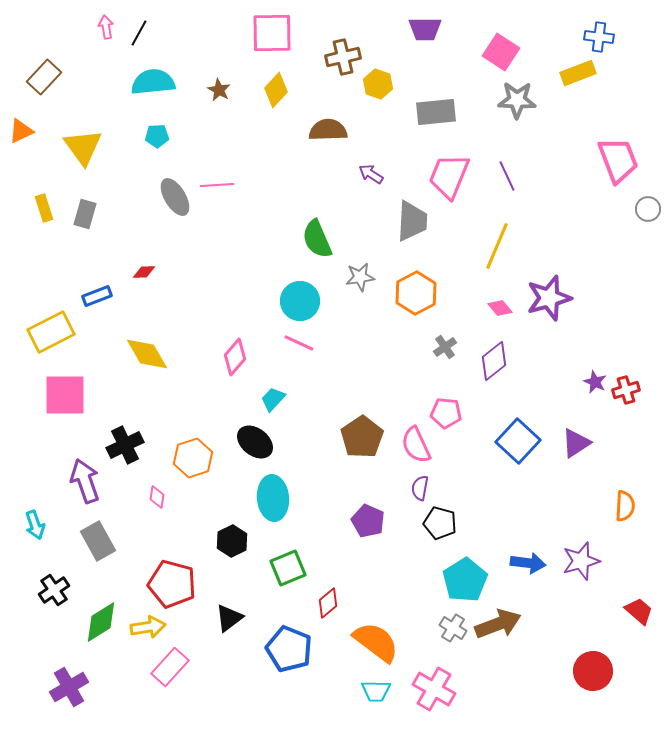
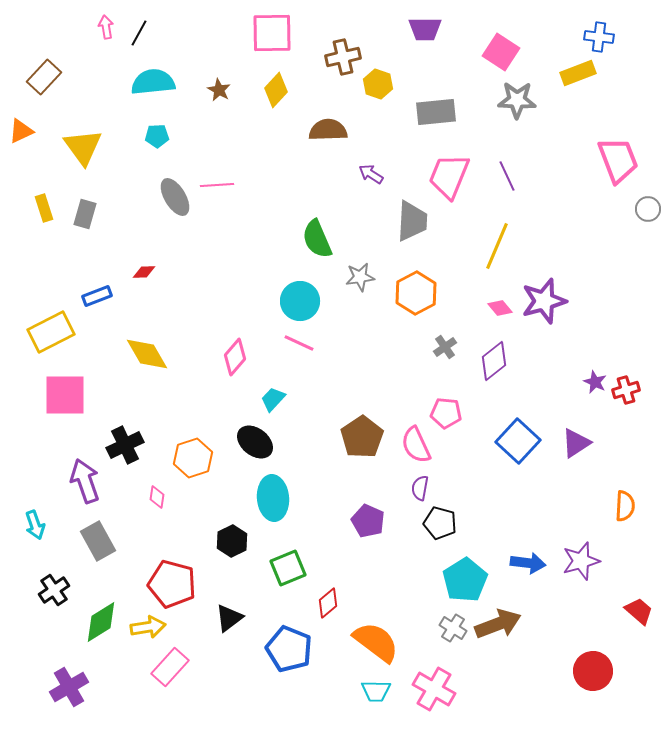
purple star at (549, 298): moved 5 px left, 3 px down
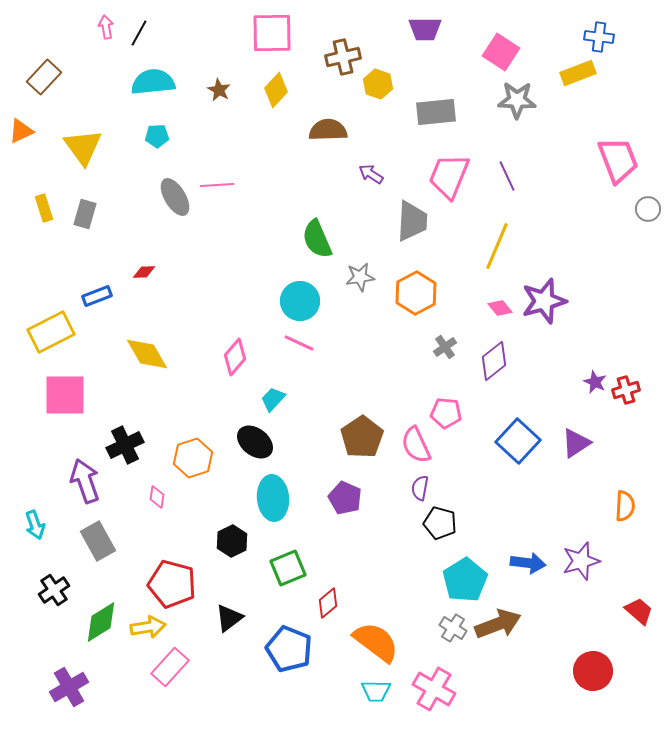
purple pentagon at (368, 521): moved 23 px left, 23 px up
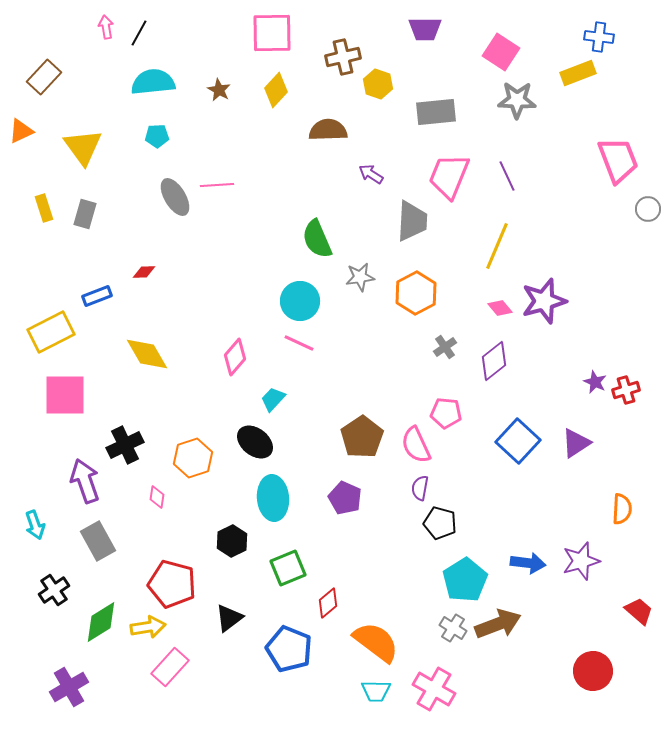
orange semicircle at (625, 506): moved 3 px left, 3 px down
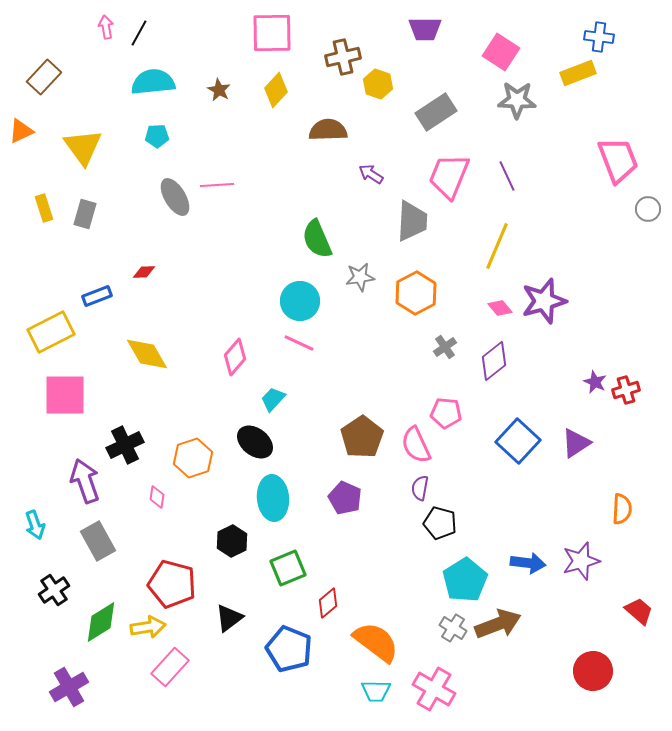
gray rectangle at (436, 112): rotated 27 degrees counterclockwise
